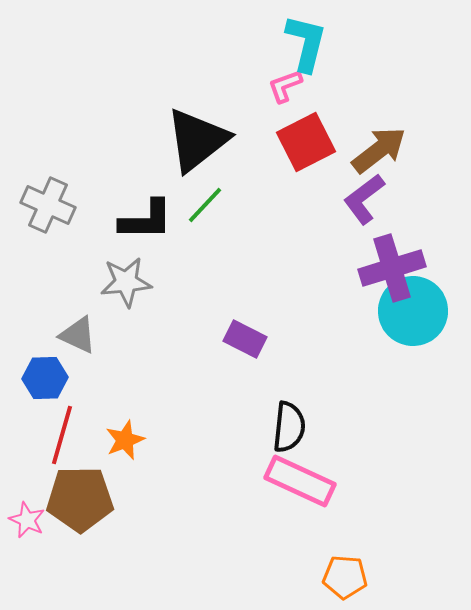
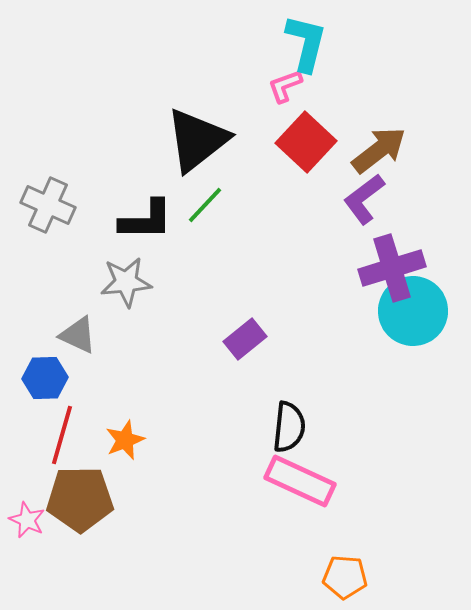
red square: rotated 20 degrees counterclockwise
purple rectangle: rotated 66 degrees counterclockwise
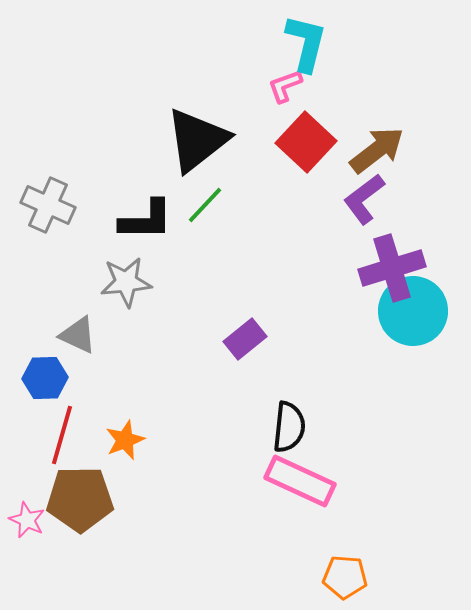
brown arrow: moved 2 px left
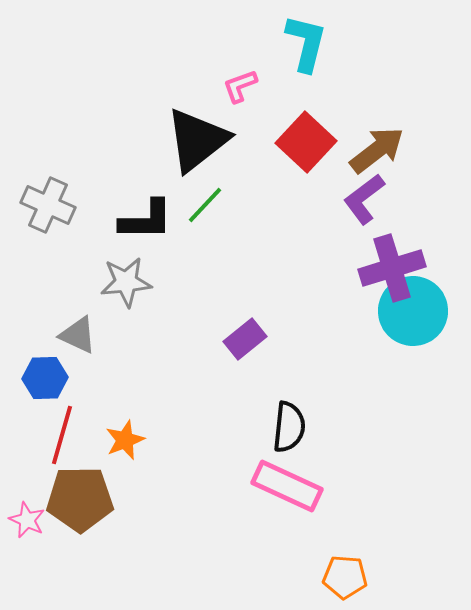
pink L-shape: moved 45 px left
pink rectangle: moved 13 px left, 5 px down
